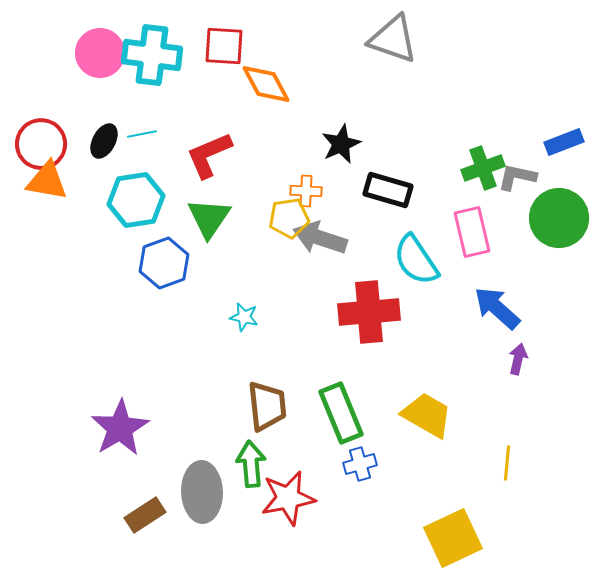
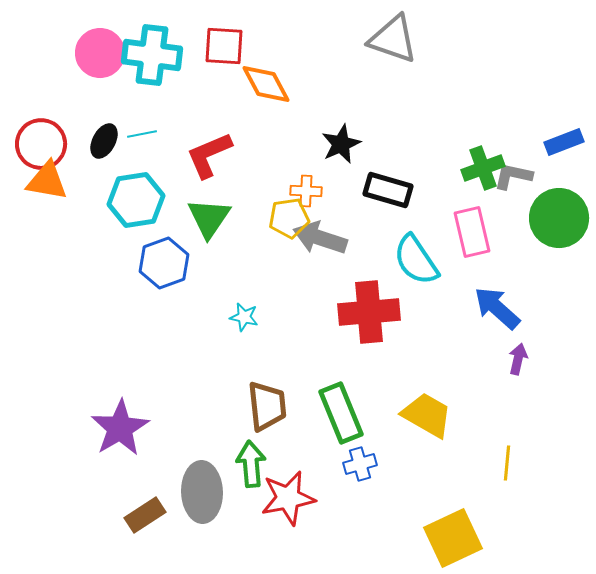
gray L-shape: moved 4 px left, 1 px up
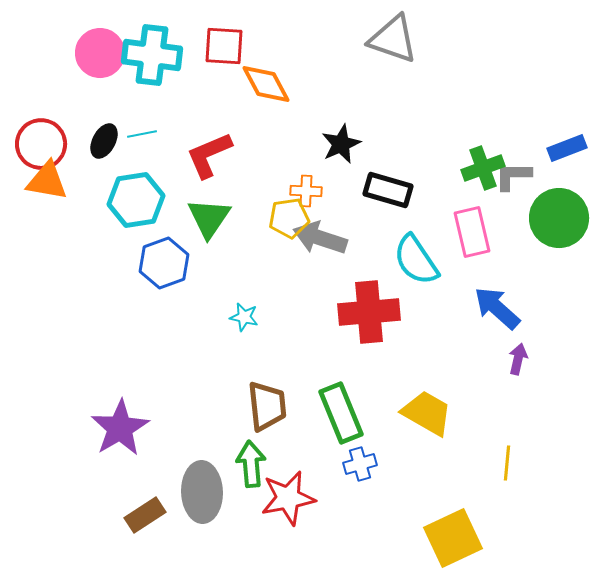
blue rectangle: moved 3 px right, 6 px down
gray L-shape: rotated 12 degrees counterclockwise
yellow trapezoid: moved 2 px up
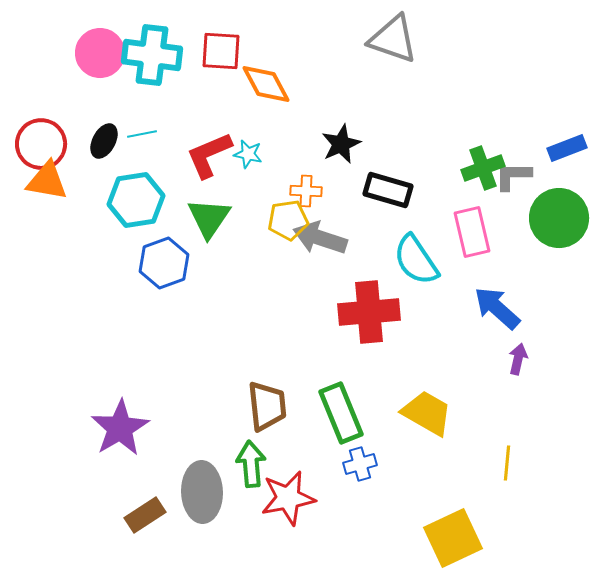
red square: moved 3 px left, 5 px down
yellow pentagon: moved 1 px left, 2 px down
cyan star: moved 4 px right, 163 px up
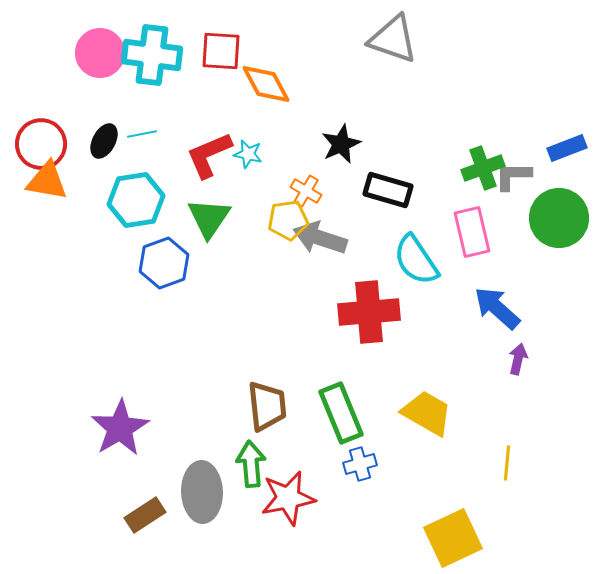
orange cross: rotated 28 degrees clockwise
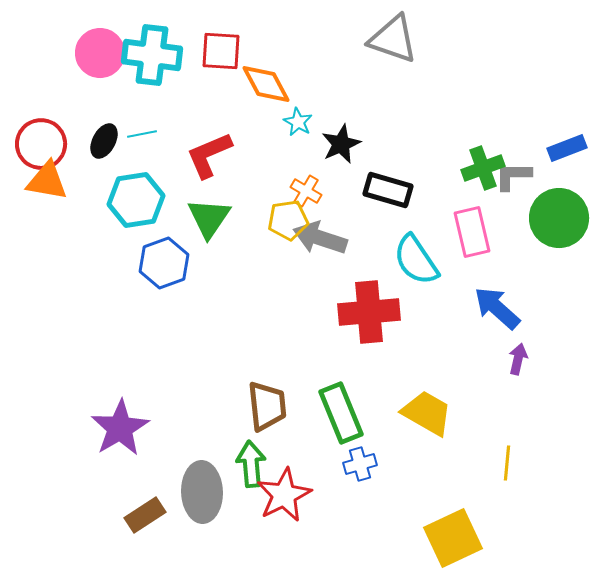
cyan star: moved 50 px right, 32 px up; rotated 16 degrees clockwise
red star: moved 4 px left, 3 px up; rotated 16 degrees counterclockwise
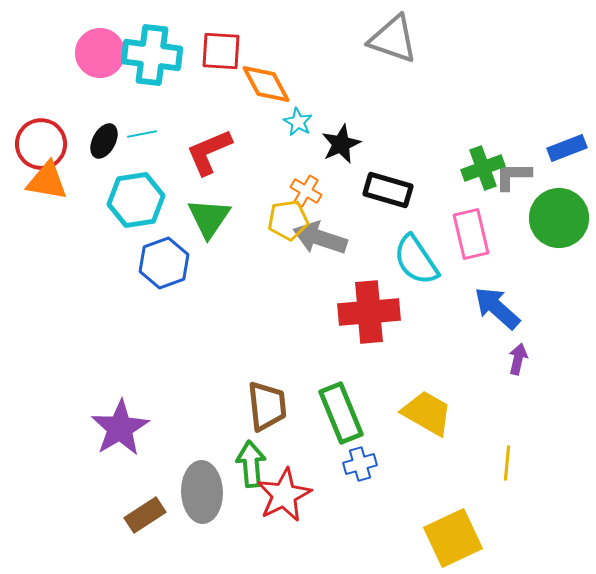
red L-shape: moved 3 px up
pink rectangle: moved 1 px left, 2 px down
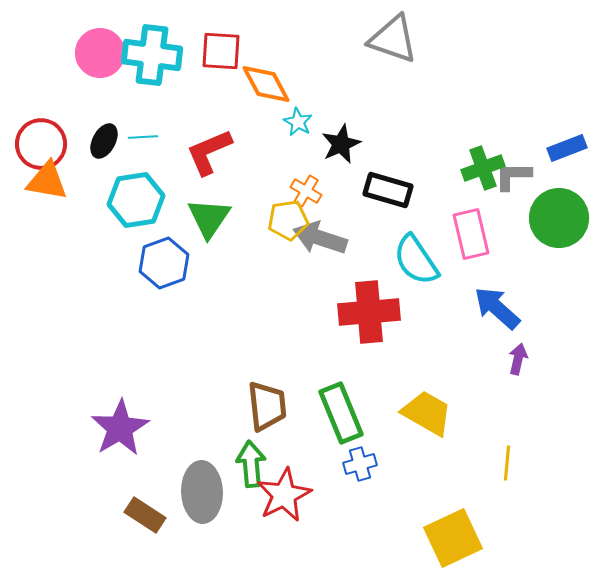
cyan line: moved 1 px right, 3 px down; rotated 8 degrees clockwise
brown rectangle: rotated 66 degrees clockwise
